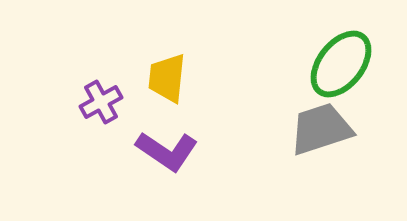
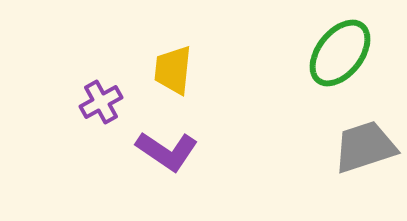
green ellipse: moved 1 px left, 11 px up
yellow trapezoid: moved 6 px right, 8 px up
gray trapezoid: moved 44 px right, 18 px down
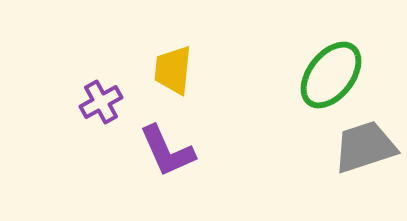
green ellipse: moved 9 px left, 22 px down
purple L-shape: rotated 32 degrees clockwise
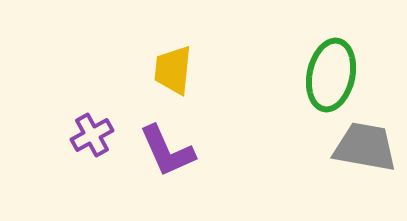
green ellipse: rotated 26 degrees counterclockwise
purple cross: moved 9 px left, 33 px down
gray trapezoid: rotated 28 degrees clockwise
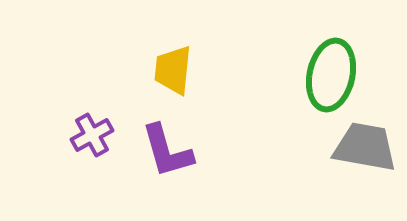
purple L-shape: rotated 8 degrees clockwise
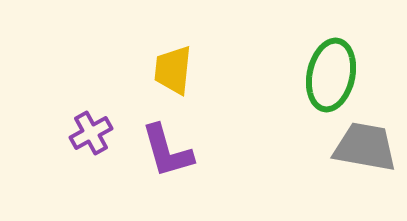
purple cross: moved 1 px left, 2 px up
